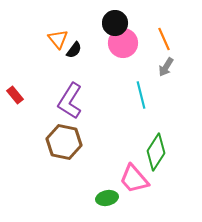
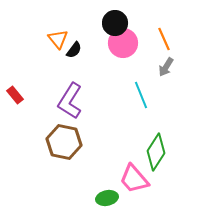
cyan line: rotated 8 degrees counterclockwise
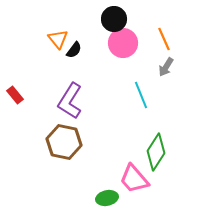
black circle: moved 1 px left, 4 px up
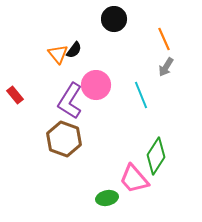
orange triangle: moved 15 px down
pink circle: moved 27 px left, 42 px down
brown hexagon: moved 3 px up; rotated 8 degrees clockwise
green diamond: moved 4 px down
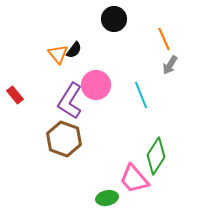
gray arrow: moved 4 px right, 2 px up
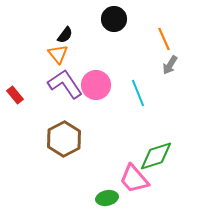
black semicircle: moved 9 px left, 15 px up
cyan line: moved 3 px left, 2 px up
purple L-shape: moved 5 px left, 17 px up; rotated 114 degrees clockwise
brown hexagon: rotated 12 degrees clockwise
green diamond: rotated 39 degrees clockwise
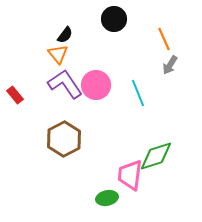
pink trapezoid: moved 4 px left, 4 px up; rotated 48 degrees clockwise
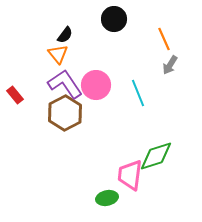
brown hexagon: moved 1 px right, 26 px up
